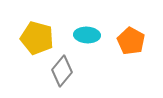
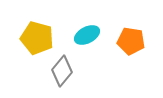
cyan ellipse: rotated 30 degrees counterclockwise
orange pentagon: rotated 20 degrees counterclockwise
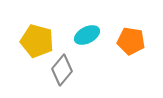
yellow pentagon: moved 3 px down
gray diamond: moved 1 px up
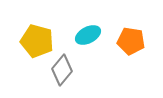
cyan ellipse: moved 1 px right
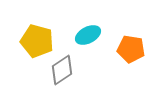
orange pentagon: moved 8 px down
gray diamond: rotated 16 degrees clockwise
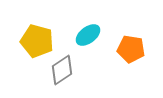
cyan ellipse: rotated 10 degrees counterclockwise
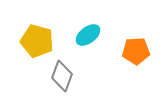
orange pentagon: moved 5 px right, 2 px down; rotated 12 degrees counterclockwise
gray diamond: moved 6 px down; rotated 36 degrees counterclockwise
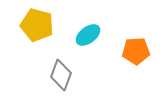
yellow pentagon: moved 16 px up
gray diamond: moved 1 px left, 1 px up
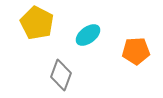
yellow pentagon: moved 2 px up; rotated 12 degrees clockwise
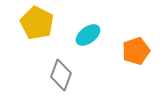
orange pentagon: rotated 16 degrees counterclockwise
